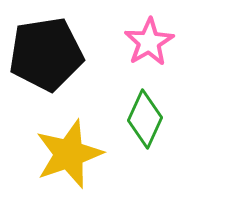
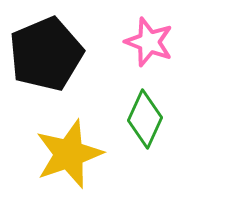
pink star: rotated 21 degrees counterclockwise
black pentagon: rotated 14 degrees counterclockwise
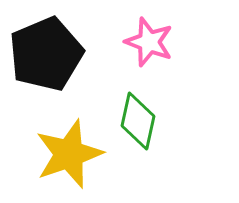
green diamond: moved 7 px left, 2 px down; rotated 12 degrees counterclockwise
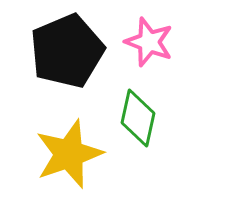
black pentagon: moved 21 px right, 3 px up
green diamond: moved 3 px up
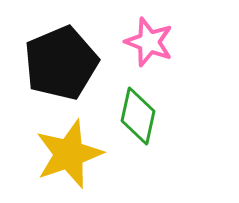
black pentagon: moved 6 px left, 12 px down
green diamond: moved 2 px up
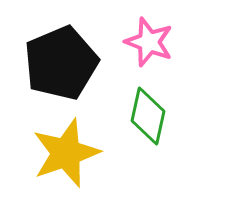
green diamond: moved 10 px right
yellow star: moved 3 px left, 1 px up
